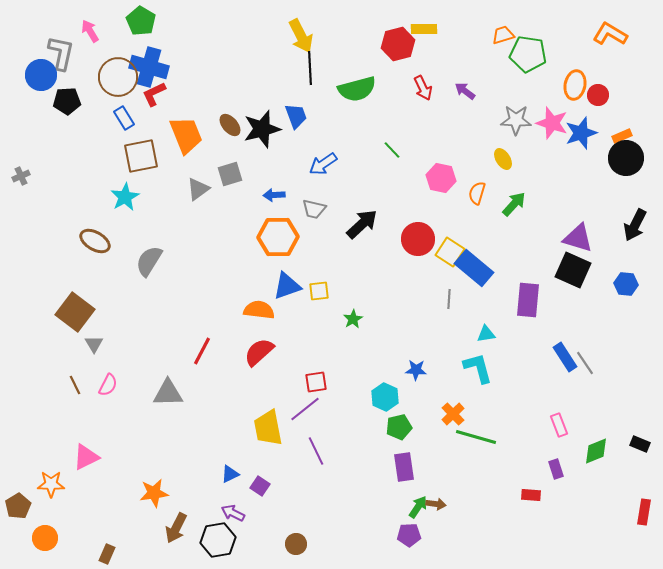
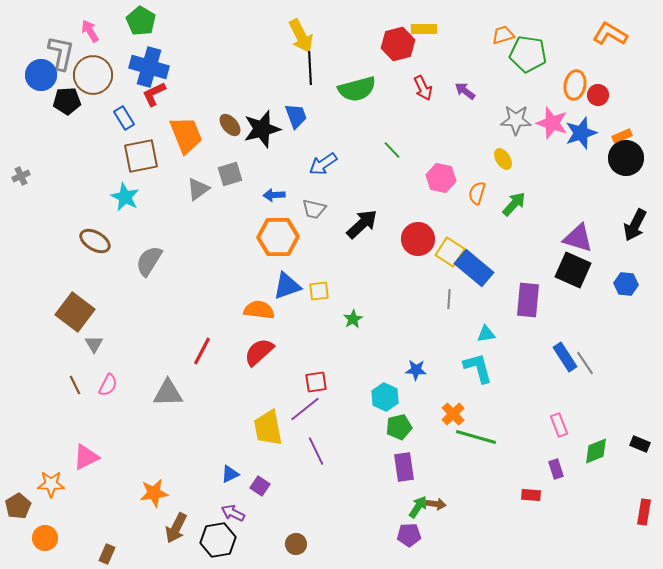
brown circle at (118, 77): moved 25 px left, 2 px up
cyan star at (125, 197): rotated 16 degrees counterclockwise
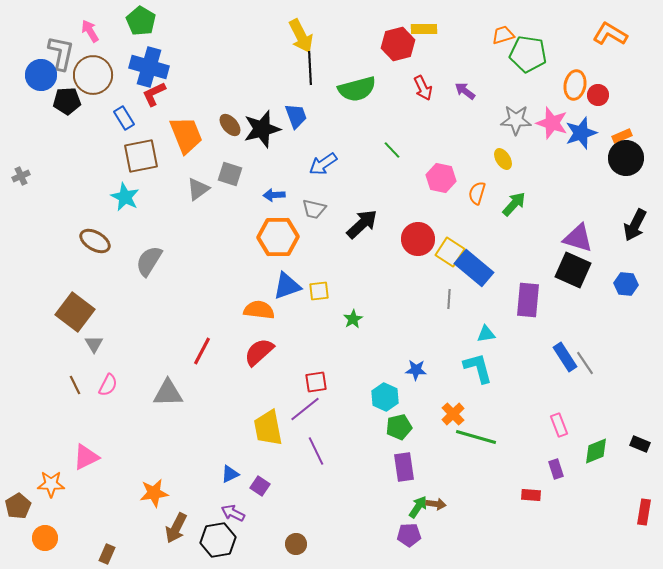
gray square at (230, 174): rotated 35 degrees clockwise
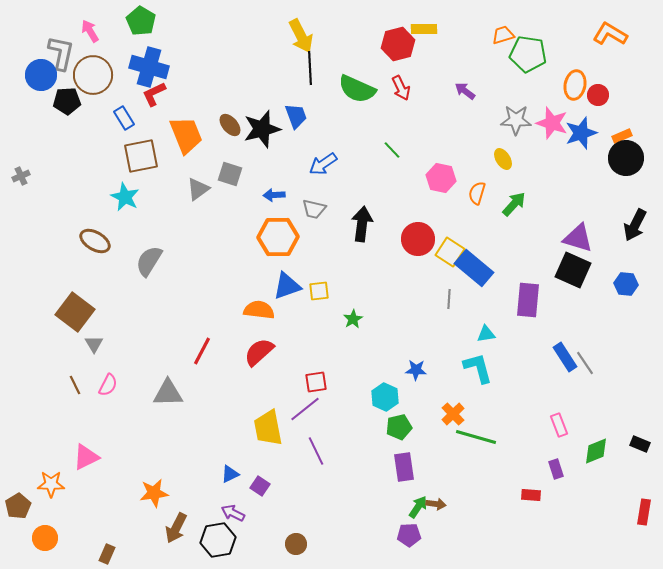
red arrow at (423, 88): moved 22 px left
green semicircle at (357, 89): rotated 39 degrees clockwise
black arrow at (362, 224): rotated 40 degrees counterclockwise
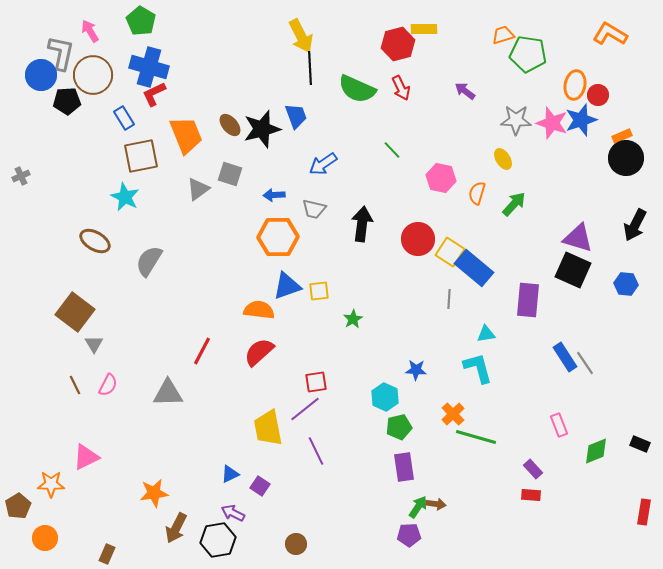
blue star at (581, 133): moved 13 px up
purple rectangle at (556, 469): moved 23 px left; rotated 24 degrees counterclockwise
